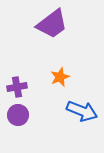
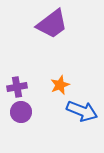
orange star: moved 8 px down
purple circle: moved 3 px right, 3 px up
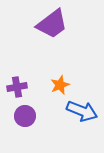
purple circle: moved 4 px right, 4 px down
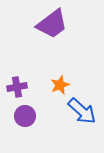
blue arrow: rotated 20 degrees clockwise
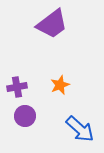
blue arrow: moved 2 px left, 18 px down
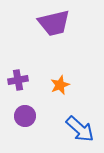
purple trapezoid: moved 2 px right, 1 px up; rotated 24 degrees clockwise
purple cross: moved 1 px right, 7 px up
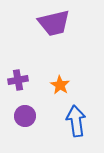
orange star: rotated 18 degrees counterclockwise
blue arrow: moved 4 px left, 8 px up; rotated 140 degrees counterclockwise
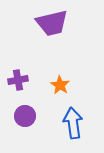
purple trapezoid: moved 2 px left
blue arrow: moved 3 px left, 2 px down
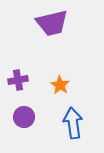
purple circle: moved 1 px left, 1 px down
